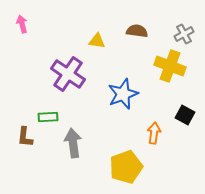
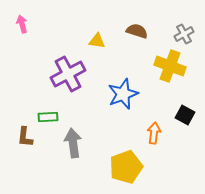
brown semicircle: rotated 10 degrees clockwise
purple cross: rotated 28 degrees clockwise
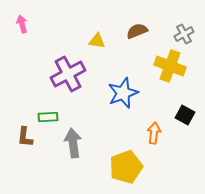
brown semicircle: rotated 40 degrees counterclockwise
blue star: moved 1 px up
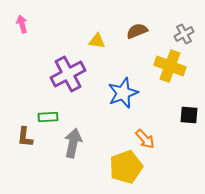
black square: moved 4 px right; rotated 24 degrees counterclockwise
orange arrow: moved 9 px left, 6 px down; rotated 130 degrees clockwise
gray arrow: rotated 20 degrees clockwise
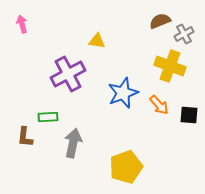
brown semicircle: moved 23 px right, 10 px up
orange arrow: moved 14 px right, 34 px up
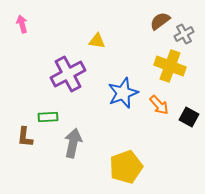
brown semicircle: rotated 15 degrees counterclockwise
black square: moved 2 px down; rotated 24 degrees clockwise
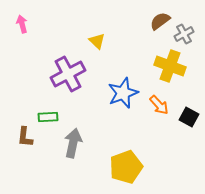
yellow triangle: rotated 36 degrees clockwise
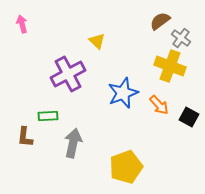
gray cross: moved 3 px left, 4 px down; rotated 24 degrees counterclockwise
green rectangle: moved 1 px up
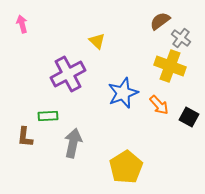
yellow pentagon: rotated 12 degrees counterclockwise
